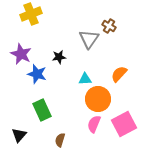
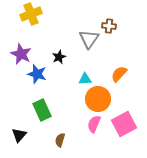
brown cross: rotated 24 degrees counterclockwise
black star: rotated 16 degrees counterclockwise
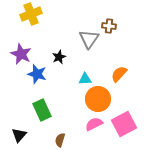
pink semicircle: rotated 42 degrees clockwise
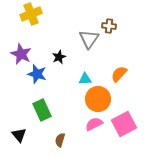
black triangle: rotated 21 degrees counterclockwise
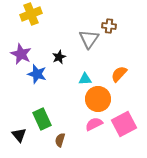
green rectangle: moved 9 px down
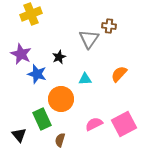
orange circle: moved 37 px left
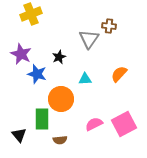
green rectangle: rotated 25 degrees clockwise
brown semicircle: rotated 112 degrees counterclockwise
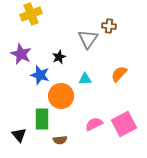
gray triangle: moved 1 px left
blue star: moved 3 px right, 1 px down
orange circle: moved 3 px up
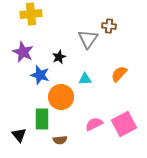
yellow cross: rotated 15 degrees clockwise
purple star: moved 2 px right, 2 px up
orange circle: moved 1 px down
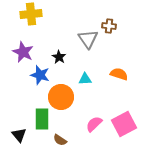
gray triangle: rotated 10 degrees counterclockwise
black star: rotated 16 degrees counterclockwise
orange semicircle: rotated 66 degrees clockwise
pink semicircle: rotated 18 degrees counterclockwise
brown semicircle: rotated 40 degrees clockwise
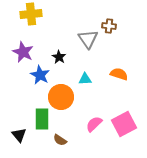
blue star: rotated 12 degrees clockwise
